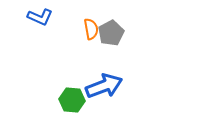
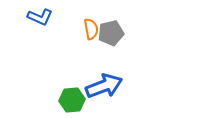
gray pentagon: rotated 15 degrees clockwise
green hexagon: rotated 10 degrees counterclockwise
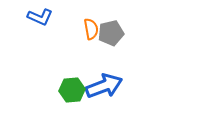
green hexagon: moved 10 px up
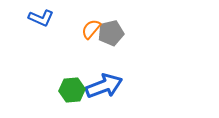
blue L-shape: moved 1 px right, 1 px down
orange semicircle: rotated 130 degrees counterclockwise
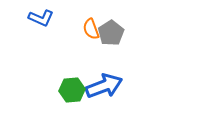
orange semicircle: rotated 60 degrees counterclockwise
gray pentagon: rotated 20 degrees counterclockwise
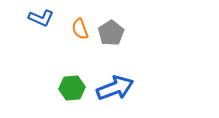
orange semicircle: moved 11 px left
blue arrow: moved 11 px right, 2 px down
green hexagon: moved 2 px up
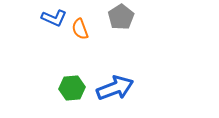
blue L-shape: moved 13 px right
gray pentagon: moved 10 px right, 16 px up
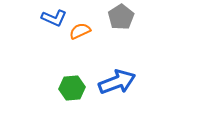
orange semicircle: moved 2 px down; rotated 85 degrees clockwise
blue arrow: moved 2 px right, 6 px up
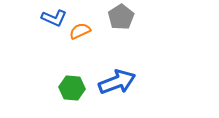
green hexagon: rotated 10 degrees clockwise
